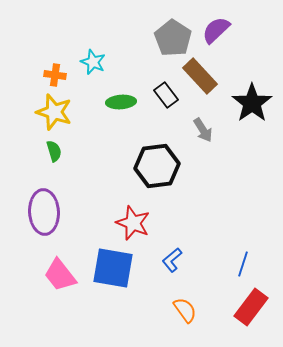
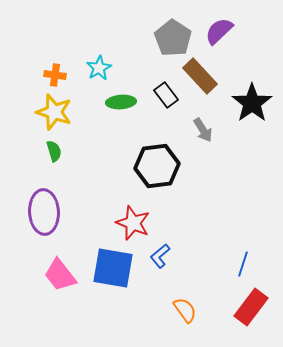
purple semicircle: moved 3 px right, 1 px down
cyan star: moved 6 px right, 6 px down; rotated 20 degrees clockwise
blue L-shape: moved 12 px left, 4 px up
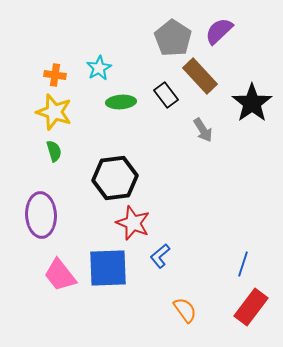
black hexagon: moved 42 px left, 12 px down
purple ellipse: moved 3 px left, 3 px down
blue square: moved 5 px left; rotated 12 degrees counterclockwise
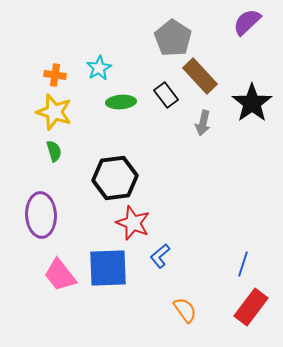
purple semicircle: moved 28 px right, 9 px up
gray arrow: moved 7 px up; rotated 45 degrees clockwise
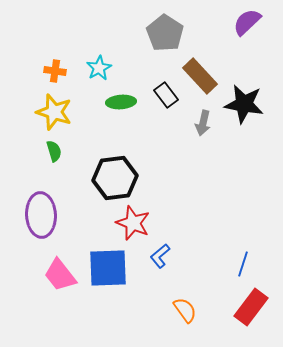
gray pentagon: moved 8 px left, 5 px up
orange cross: moved 4 px up
black star: moved 8 px left, 1 px down; rotated 27 degrees counterclockwise
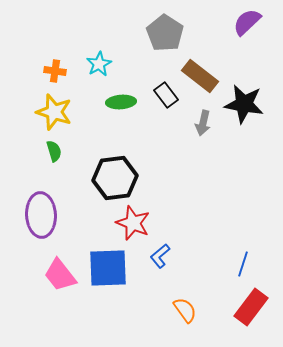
cyan star: moved 4 px up
brown rectangle: rotated 9 degrees counterclockwise
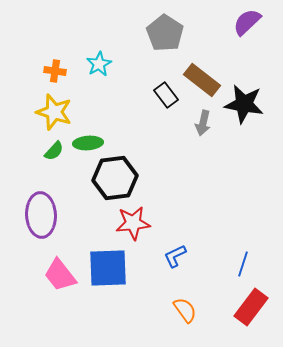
brown rectangle: moved 2 px right, 4 px down
green ellipse: moved 33 px left, 41 px down
green semicircle: rotated 60 degrees clockwise
red star: rotated 28 degrees counterclockwise
blue L-shape: moved 15 px right; rotated 15 degrees clockwise
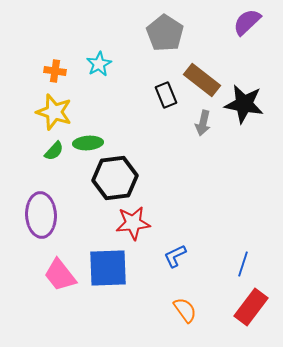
black rectangle: rotated 15 degrees clockwise
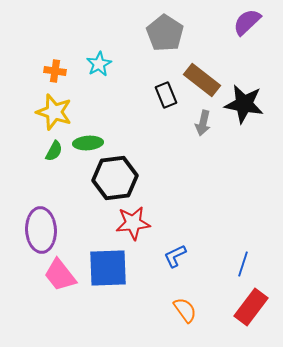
green semicircle: rotated 15 degrees counterclockwise
purple ellipse: moved 15 px down
